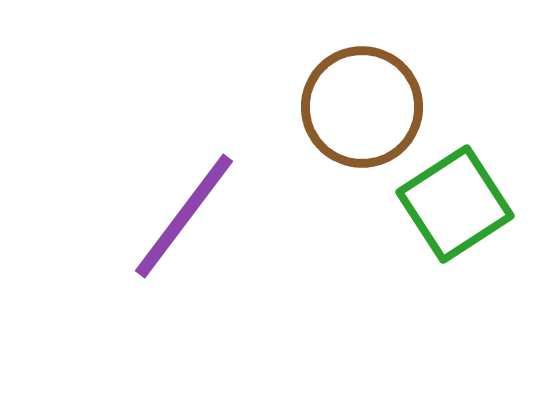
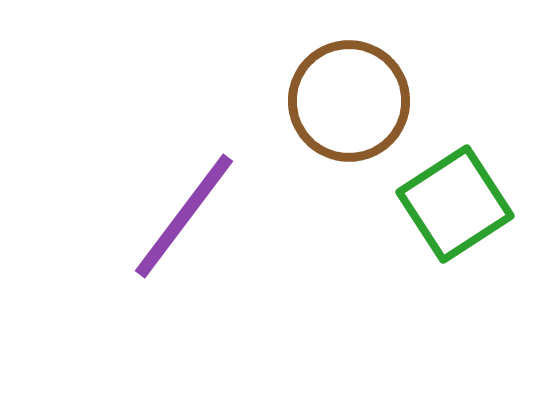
brown circle: moved 13 px left, 6 px up
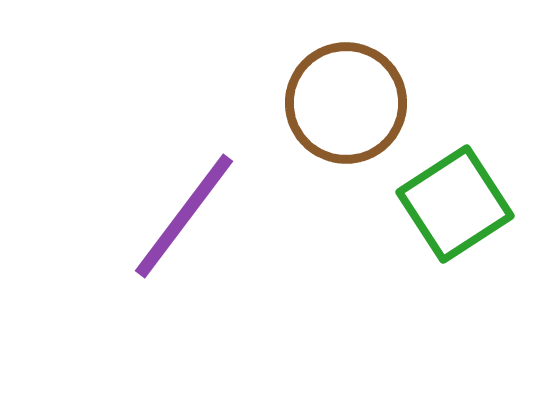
brown circle: moved 3 px left, 2 px down
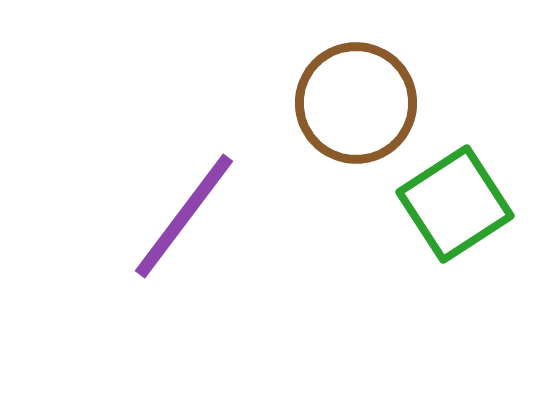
brown circle: moved 10 px right
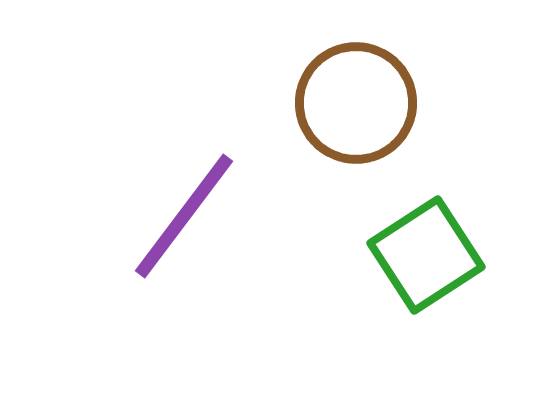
green square: moved 29 px left, 51 px down
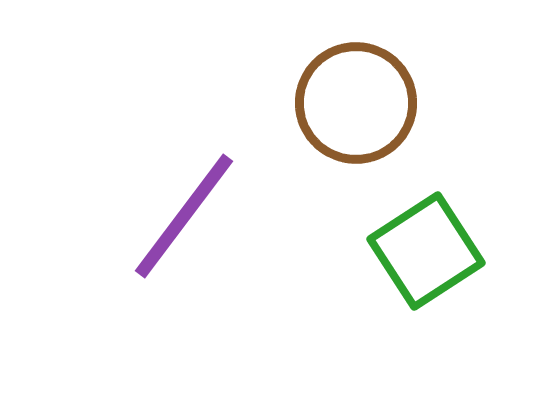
green square: moved 4 px up
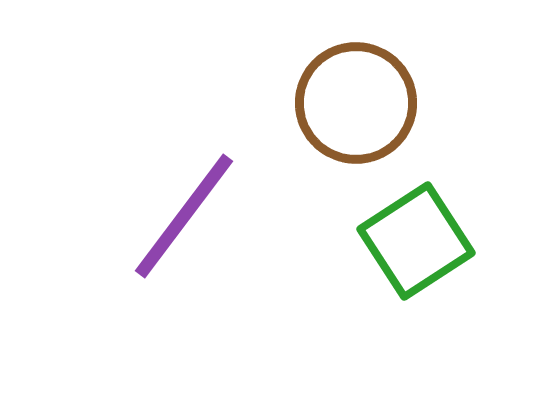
green square: moved 10 px left, 10 px up
